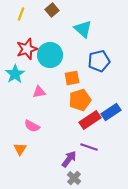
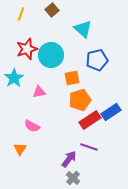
cyan circle: moved 1 px right
blue pentagon: moved 2 px left, 1 px up
cyan star: moved 1 px left, 4 px down
gray cross: moved 1 px left
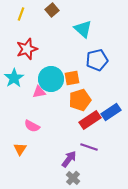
cyan circle: moved 24 px down
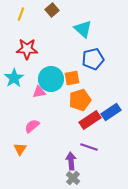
red star: rotated 20 degrees clockwise
blue pentagon: moved 4 px left, 1 px up
pink semicircle: rotated 112 degrees clockwise
purple arrow: moved 2 px right, 2 px down; rotated 42 degrees counterclockwise
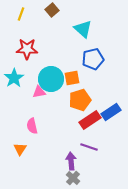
pink semicircle: rotated 63 degrees counterclockwise
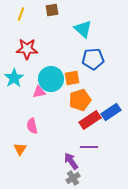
brown square: rotated 32 degrees clockwise
blue pentagon: rotated 10 degrees clockwise
purple line: rotated 18 degrees counterclockwise
purple arrow: rotated 30 degrees counterclockwise
gray cross: rotated 16 degrees clockwise
